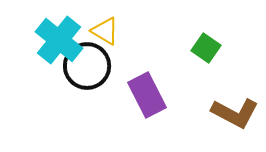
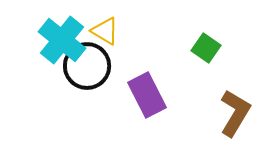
cyan cross: moved 3 px right
brown L-shape: rotated 87 degrees counterclockwise
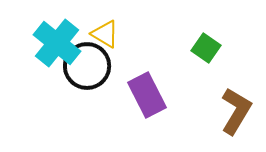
yellow triangle: moved 3 px down
cyan cross: moved 5 px left, 3 px down
brown L-shape: moved 1 px right, 2 px up
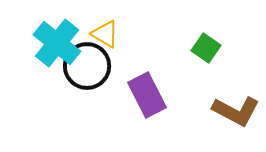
brown L-shape: rotated 87 degrees clockwise
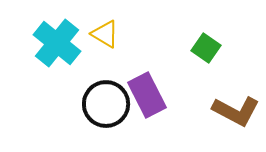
black circle: moved 19 px right, 38 px down
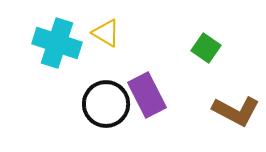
yellow triangle: moved 1 px right, 1 px up
cyan cross: rotated 21 degrees counterclockwise
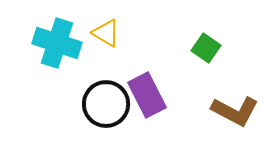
brown L-shape: moved 1 px left
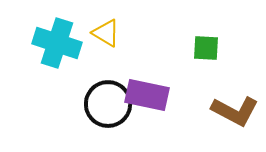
green square: rotated 32 degrees counterclockwise
purple rectangle: rotated 51 degrees counterclockwise
black circle: moved 2 px right
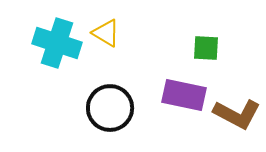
purple rectangle: moved 37 px right
black circle: moved 2 px right, 4 px down
brown L-shape: moved 2 px right, 3 px down
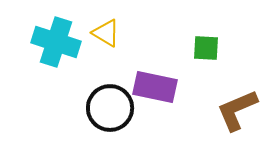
cyan cross: moved 1 px left, 1 px up
purple rectangle: moved 29 px left, 8 px up
brown L-shape: moved 4 px up; rotated 129 degrees clockwise
